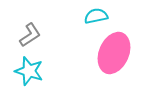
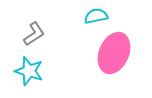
gray L-shape: moved 4 px right, 1 px up
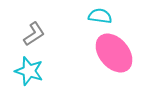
cyan semicircle: moved 4 px right; rotated 20 degrees clockwise
pink ellipse: rotated 63 degrees counterclockwise
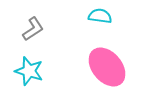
gray L-shape: moved 1 px left, 5 px up
pink ellipse: moved 7 px left, 14 px down
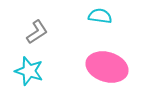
gray L-shape: moved 4 px right, 3 px down
pink ellipse: rotated 33 degrees counterclockwise
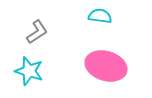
pink ellipse: moved 1 px left, 1 px up
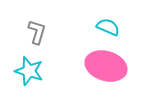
cyan semicircle: moved 8 px right, 11 px down; rotated 15 degrees clockwise
gray L-shape: rotated 40 degrees counterclockwise
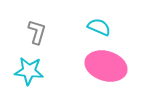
cyan semicircle: moved 9 px left
cyan star: rotated 12 degrees counterclockwise
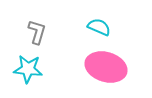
pink ellipse: moved 1 px down
cyan star: moved 1 px left, 2 px up
